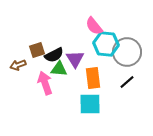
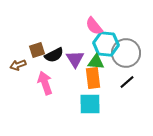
gray circle: moved 1 px left, 1 px down
green triangle: moved 37 px right, 7 px up
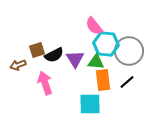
gray circle: moved 3 px right, 2 px up
orange rectangle: moved 10 px right, 2 px down
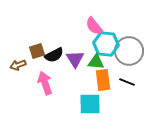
brown square: moved 1 px down
black line: rotated 63 degrees clockwise
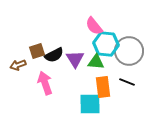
orange rectangle: moved 7 px down
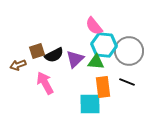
cyan hexagon: moved 2 px left, 1 px down
purple triangle: rotated 18 degrees clockwise
pink arrow: rotated 10 degrees counterclockwise
